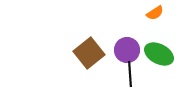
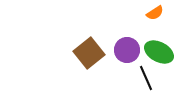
green ellipse: moved 2 px up
black line: moved 16 px right, 4 px down; rotated 20 degrees counterclockwise
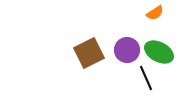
brown square: rotated 12 degrees clockwise
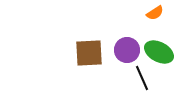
brown square: rotated 24 degrees clockwise
black line: moved 4 px left
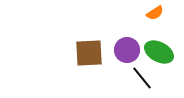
black line: rotated 15 degrees counterclockwise
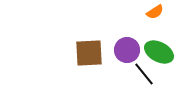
orange semicircle: moved 1 px up
black line: moved 2 px right, 4 px up
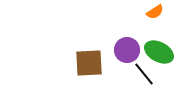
brown square: moved 10 px down
